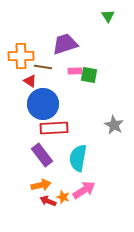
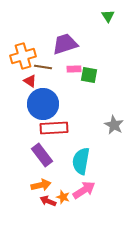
orange cross: moved 2 px right; rotated 15 degrees counterclockwise
pink rectangle: moved 1 px left, 2 px up
cyan semicircle: moved 3 px right, 3 px down
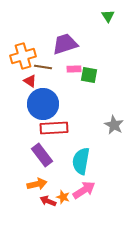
orange arrow: moved 4 px left, 1 px up
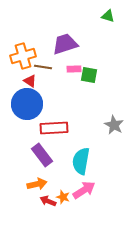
green triangle: rotated 40 degrees counterclockwise
blue circle: moved 16 px left
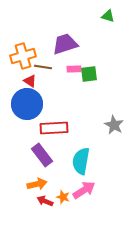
green square: moved 1 px up; rotated 18 degrees counterclockwise
red arrow: moved 3 px left
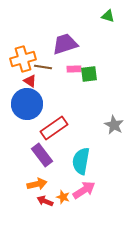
orange cross: moved 3 px down
red rectangle: rotated 32 degrees counterclockwise
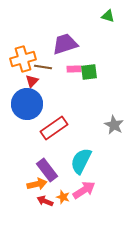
green square: moved 2 px up
red triangle: moved 2 px right; rotated 40 degrees clockwise
purple rectangle: moved 5 px right, 15 px down
cyan semicircle: rotated 16 degrees clockwise
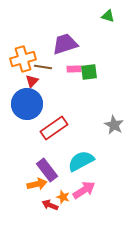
cyan semicircle: rotated 36 degrees clockwise
red arrow: moved 5 px right, 4 px down
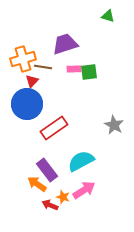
orange arrow: rotated 132 degrees counterclockwise
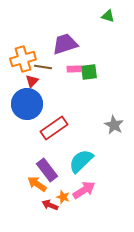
cyan semicircle: rotated 16 degrees counterclockwise
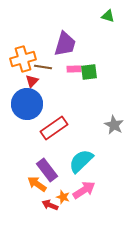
purple trapezoid: rotated 124 degrees clockwise
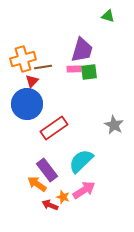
purple trapezoid: moved 17 px right, 6 px down
brown line: rotated 18 degrees counterclockwise
